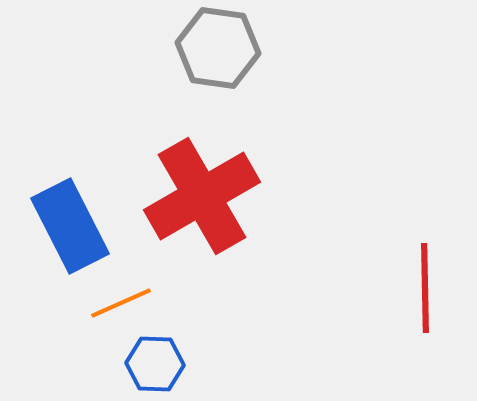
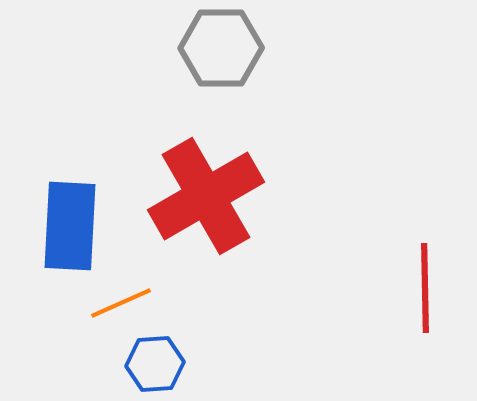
gray hexagon: moved 3 px right; rotated 8 degrees counterclockwise
red cross: moved 4 px right
blue rectangle: rotated 30 degrees clockwise
blue hexagon: rotated 6 degrees counterclockwise
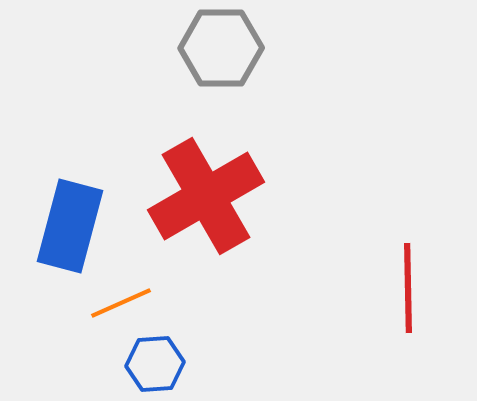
blue rectangle: rotated 12 degrees clockwise
red line: moved 17 px left
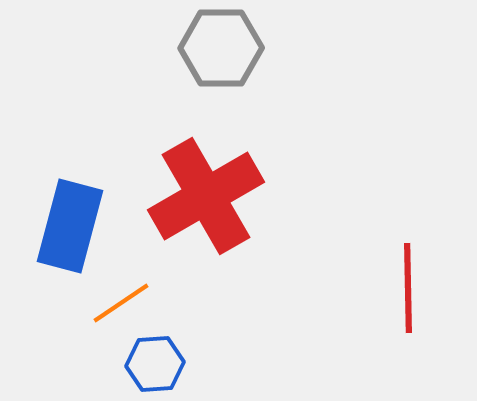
orange line: rotated 10 degrees counterclockwise
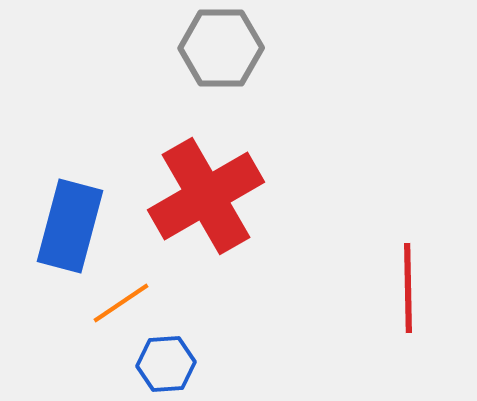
blue hexagon: moved 11 px right
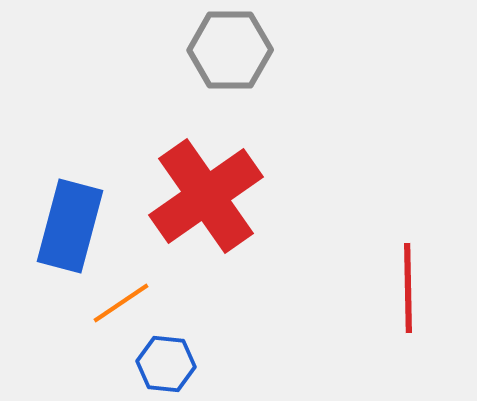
gray hexagon: moved 9 px right, 2 px down
red cross: rotated 5 degrees counterclockwise
blue hexagon: rotated 10 degrees clockwise
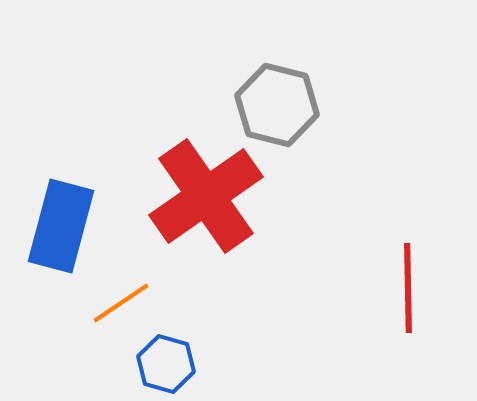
gray hexagon: moved 47 px right, 55 px down; rotated 14 degrees clockwise
blue rectangle: moved 9 px left
blue hexagon: rotated 10 degrees clockwise
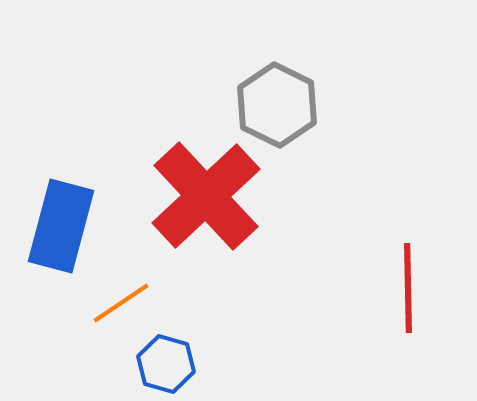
gray hexagon: rotated 12 degrees clockwise
red cross: rotated 8 degrees counterclockwise
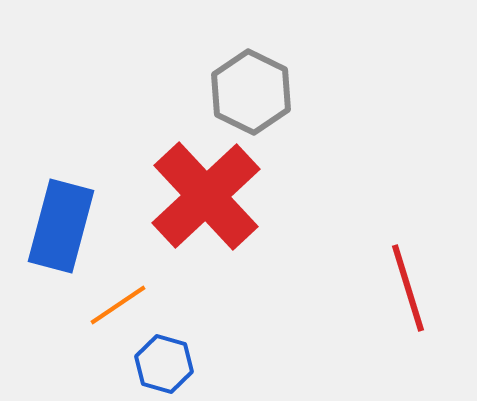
gray hexagon: moved 26 px left, 13 px up
red line: rotated 16 degrees counterclockwise
orange line: moved 3 px left, 2 px down
blue hexagon: moved 2 px left
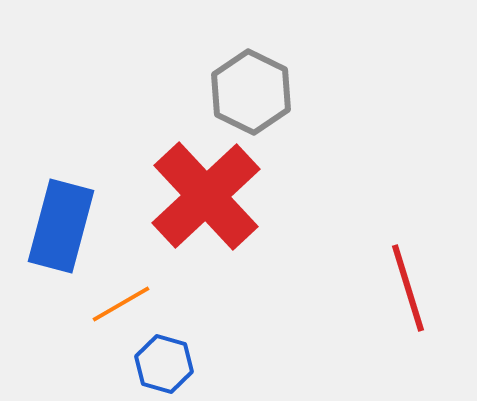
orange line: moved 3 px right, 1 px up; rotated 4 degrees clockwise
